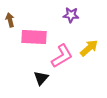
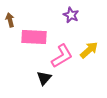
purple star: rotated 21 degrees clockwise
yellow arrow: moved 2 px down
black triangle: moved 3 px right
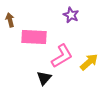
yellow arrow: moved 12 px down
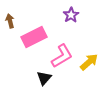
purple star: rotated 14 degrees clockwise
brown arrow: moved 1 px down
pink rectangle: rotated 30 degrees counterclockwise
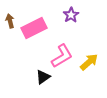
pink rectangle: moved 9 px up
black triangle: moved 1 px left, 1 px up; rotated 14 degrees clockwise
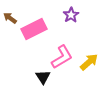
brown arrow: moved 3 px up; rotated 40 degrees counterclockwise
pink rectangle: moved 1 px down
pink L-shape: moved 1 px down
black triangle: rotated 28 degrees counterclockwise
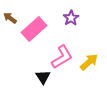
purple star: moved 3 px down
pink rectangle: rotated 15 degrees counterclockwise
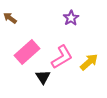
pink rectangle: moved 7 px left, 23 px down
